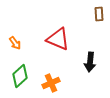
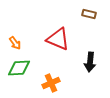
brown rectangle: moved 10 px left; rotated 72 degrees counterclockwise
green diamond: moved 1 px left, 8 px up; rotated 40 degrees clockwise
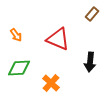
brown rectangle: moved 3 px right; rotated 64 degrees counterclockwise
orange arrow: moved 1 px right, 8 px up
orange cross: rotated 24 degrees counterclockwise
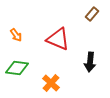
green diamond: moved 2 px left; rotated 10 degrees clockwise
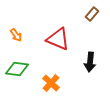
green diamond: moved 1 px down
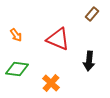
black arrow: moved 1 px left, 1 px up
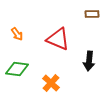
brown rectangle: rotated 48 degrees clockwise
orange arrow: moved 1 px right, 1 px up
